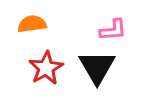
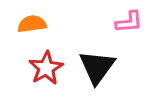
pink L-shape: moved 16 px right, 8 px up
black triangle: rotated 6 degrees clockwise
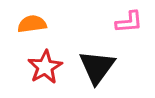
red star: moved 1 px left, 1 px up
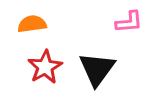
black triangle: moved 2 px down
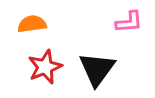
red star: rotated 8 degrees clockwise
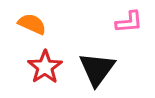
orange semicircle: rotated 32 degrees clockwise
red star: rotated 12 degrees counterclockwise
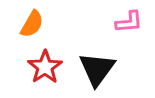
orange semicircle: rotated 96 degrees clockwise
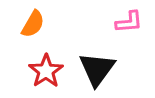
orange semicircle: moved 1 px right
red star: moved 1 px right, 4 px down
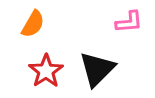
black triangle: rotated 9 degrees clockwise
